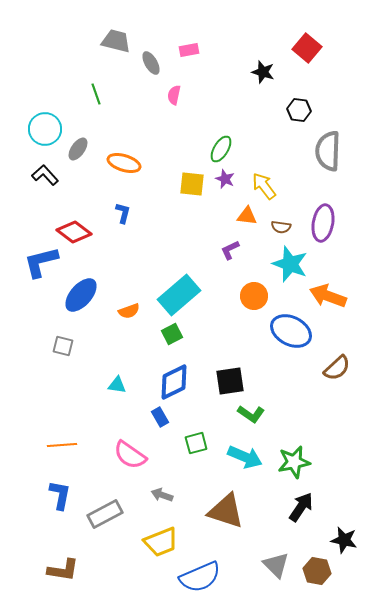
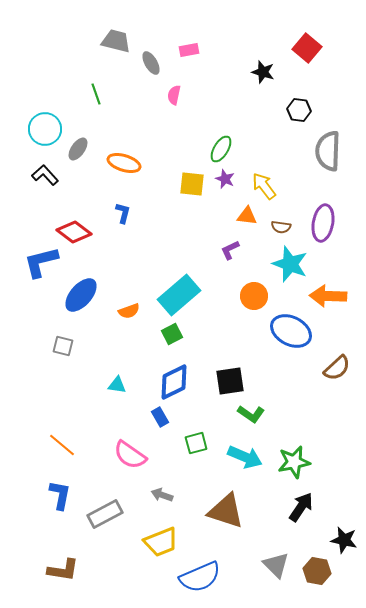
orange arrow at (328, 296): rotated 18 degrees counterclockwise
orange line at (62, 445): rotated 44 degrees clockwise
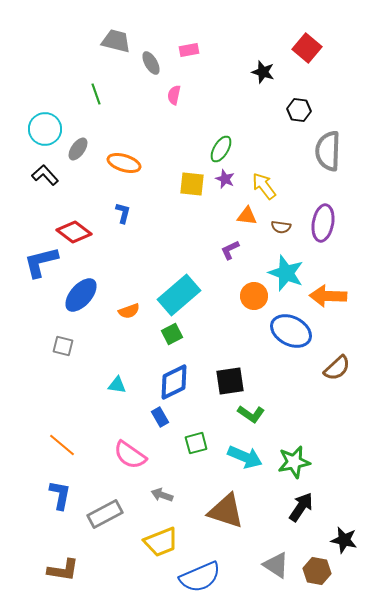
cyan star at (290, 264): moved 4 px left, 9 px down
gray triangle at (276, 565): rotated 12 degrees counterclockwise
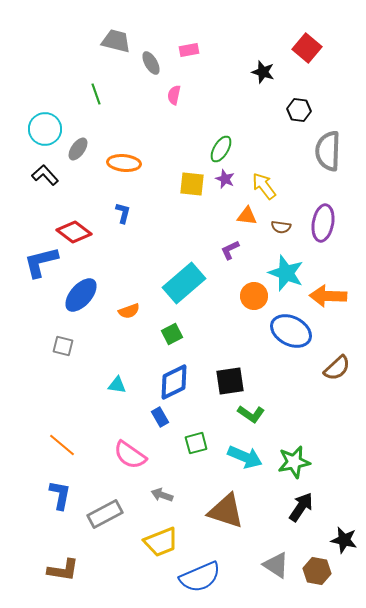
orange ellipse at (124, 163): rotated 12 degrees counterclockwise
cyan rectangle at (179, 295): moved 5 px right, 12 px up
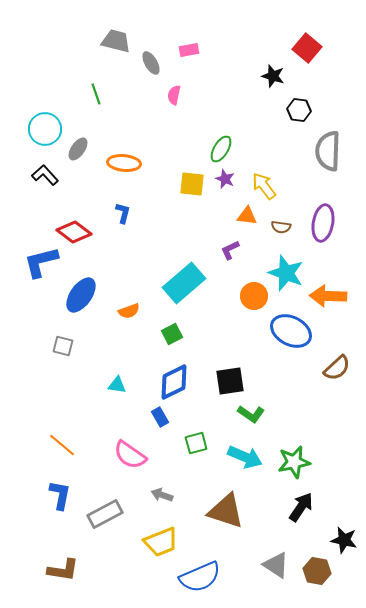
black star at (263, 72): moved 10 px right, 4 px down
blue ellipse at (81, 295): rotated 6 degrees counterclockwise
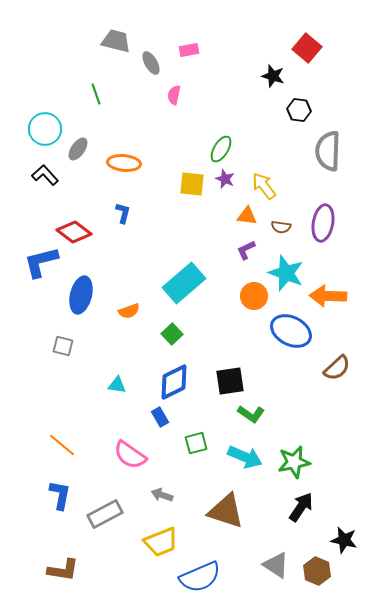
purple L-shape at (230, 250): moved 16 px right
blue ellipse at (81, 295): rotated 21 degrees counterclockwise
green square at (172, 334): rotated 15 degrees counterclockwise
brown hexagon at (317, 571): rotated 12 degrees clockwise
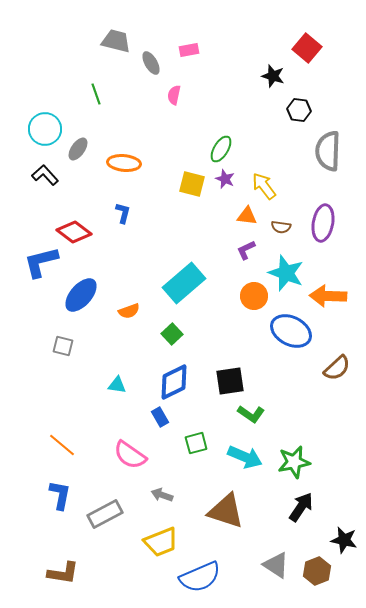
yellow square at (192, 184): rotated 8 degrees clockwise
blue ellipse at (81, 295): rotated 27 degrees clockwise
brown L-shape at (63, 570): moved 3 px down
brown hexagon at (317, 571): rotated 16 degrees clockwise
